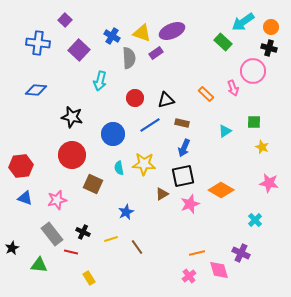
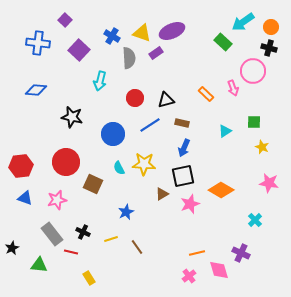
red circle at (72, 155): moved 6 px left, 7 px down
cyan semicircle at (119, 168): rotated 16 degrees counterclockwise
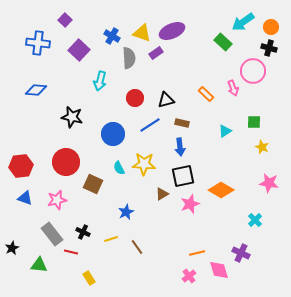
blue arrow at (184, 148): moved 4 px left, 1 px up; rotated 30 degrees counterclockwise
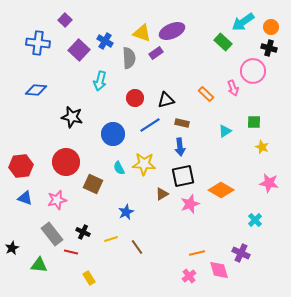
blue cross at (112, 36): moved 7 px left, 5 px down
